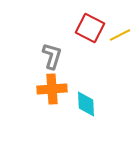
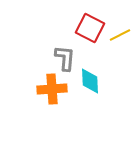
gray L-shape: moved 13 px right, 2 px down; rotated 12 degrees counterclockwise
cyan diamond: moved 4 px right, 23 px up
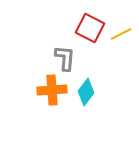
yellow line: moved 1 px right, 1 px up
cyan diamond: moved 4 px left, 11 px down; rotated 40 degrees clockwise
orange cross: moved 1 px down
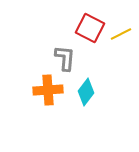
orange cross: moved 4 px left
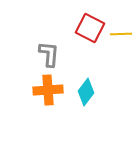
yellow line: rotated 25 degrees clockwise
gray L-shape: moved 16 px left, 4 px up
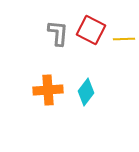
red square: moved 1 px right, 2 px down
yellow line: moved 3 px right, 5 px down
gray L-shape: moved 9 px right, 21 px up
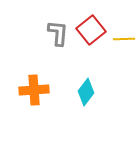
red square: rotated 24 degrees clockwise
orange cross: moved 14 px left
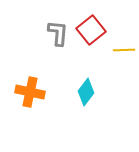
yellow line: moved 11 px down
orange cross: moved 4 px left, 2 px down; rotated 16 degrees clockwise
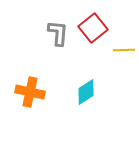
red square: moved 2 px right, 2 px up
cyan diamond: rotated 20 degrees clockwise
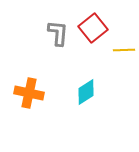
orange cross: moved 1 px left, 1 px down
